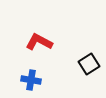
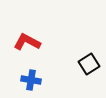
red L-shape: moved 12 px left
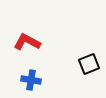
black square: rotated 10 degrees clockwise
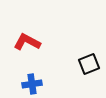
blue cross: moved 1 px right, 4 px down; rotated 18 degrees counterclockwise
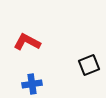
black square: moved 1 px down
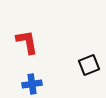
red L-shape: rotated 52 degrees clockwise
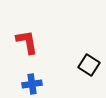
black square: rotated 35 degrees counterclockwise
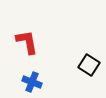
blue cross: moved 2 px up; rotated 30 degrees clockwise
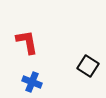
black square: moved 1 px left, 1 px down
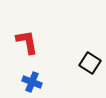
black square: moved 2 px right, 3 px up
